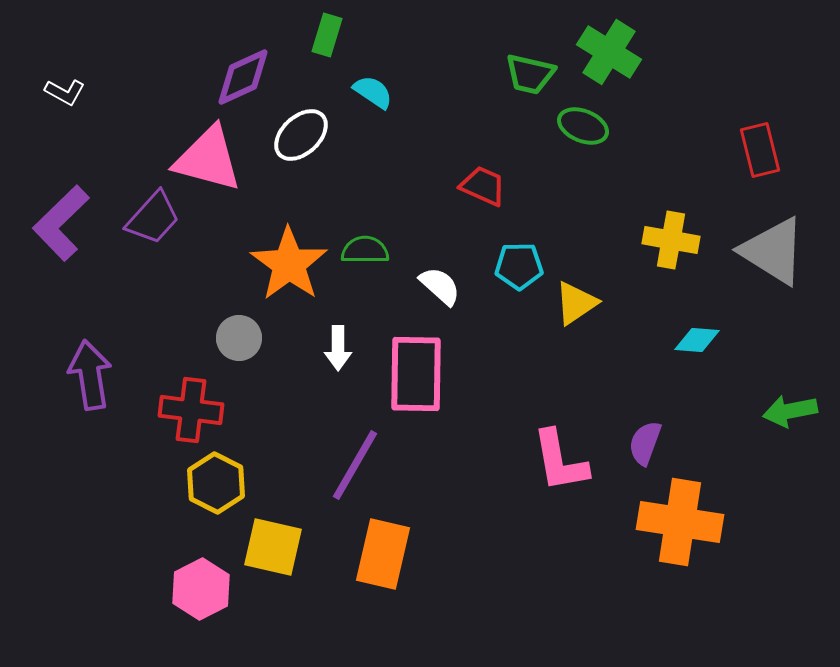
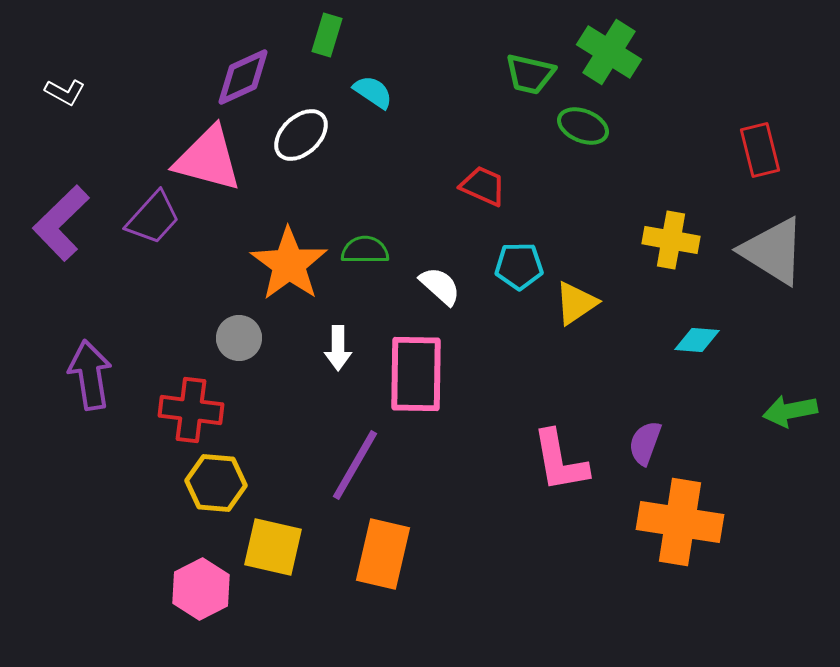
yellow hexagon: rotated 22 degrees counterclockwise
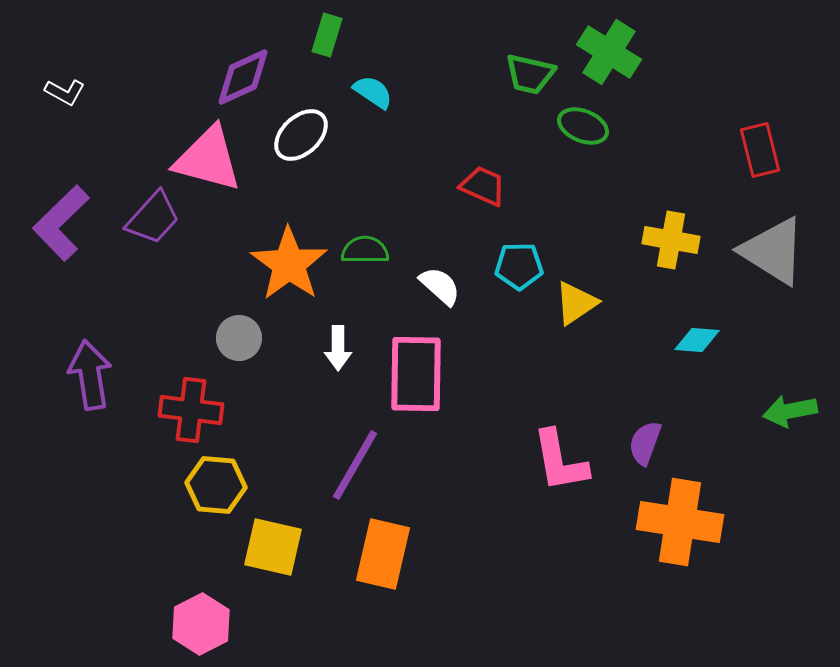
yellow hexagon: moved 2 px down
pink hexagon: moved 35 px down
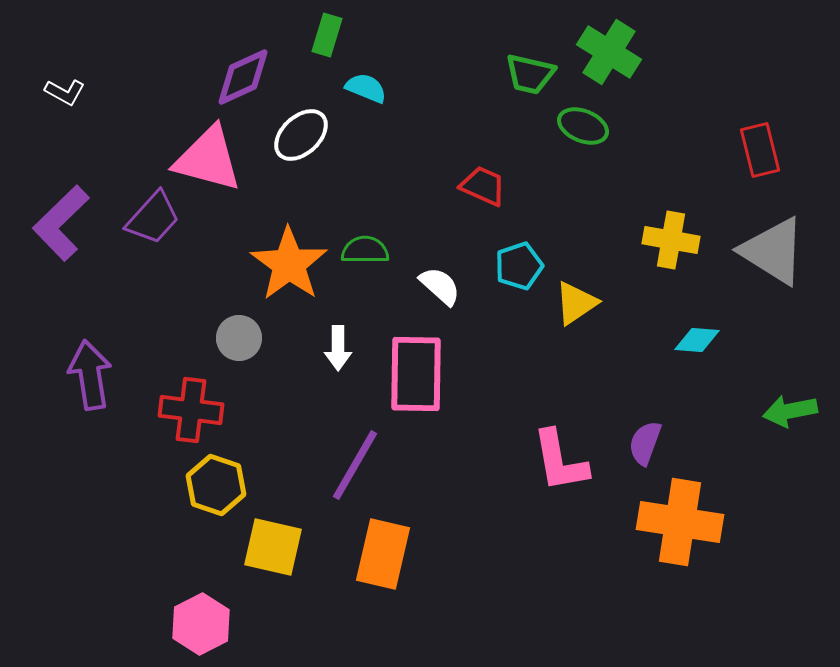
cyan semicircle: moved 7 px left, 4 px up; rotated 12 degrees counterclockwise
cyan pentagon: rotated 18 degrees counterclockwise
yellow hexagon: rotated 14 degrees clockwise
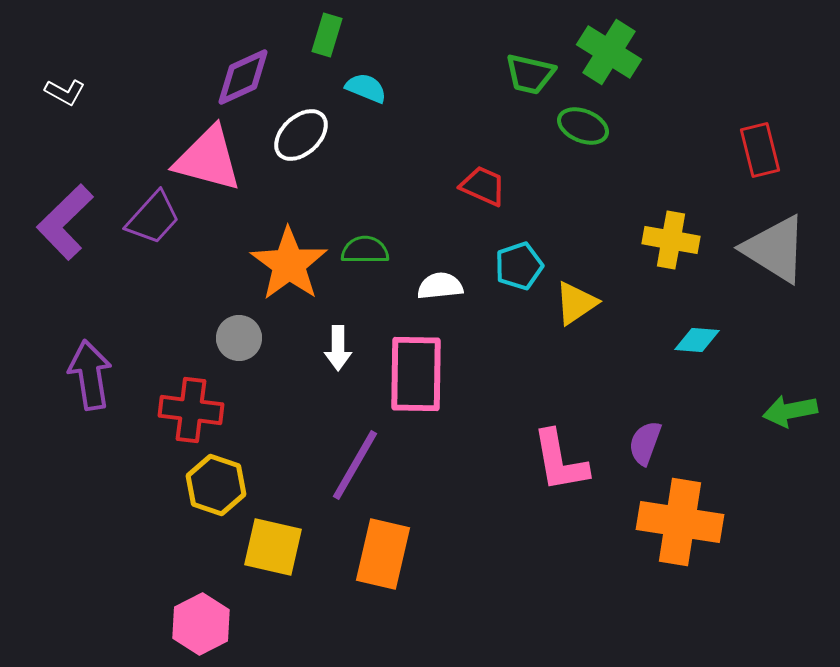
purple L-shape: moved 4 px right, 1 px up
gray triangle: moved 2 px right, 2 px up
white semicircle: rotated 48 degrees counterclockwise
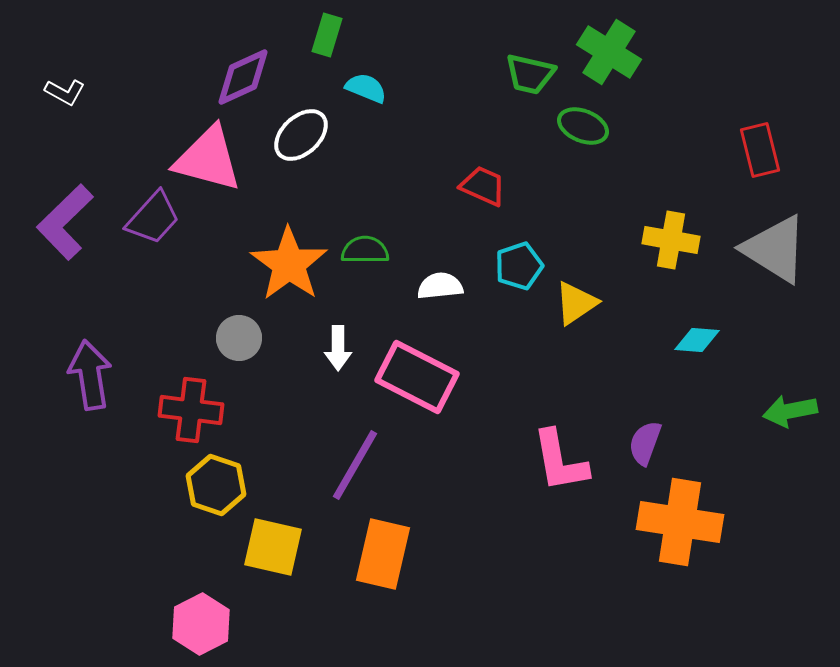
pink rectangle: moved 1 px right, 3 px down; rotated 64 degrees counterclockwise
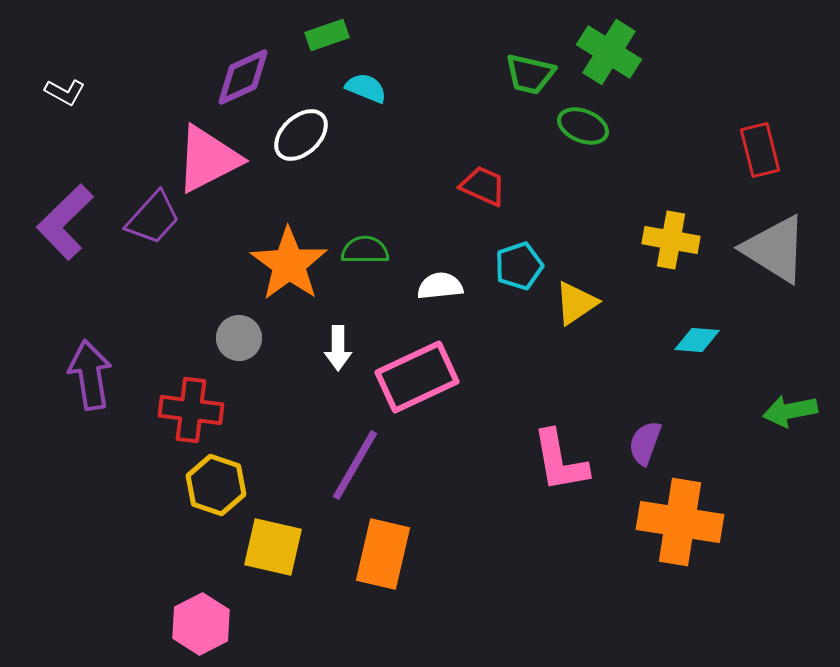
green rectangle: rotated 54 degrees clockwise
pink triangle: rotated 42 degrees counterclockwise
pink rectangle: rotated 52 degrees counterclockwise
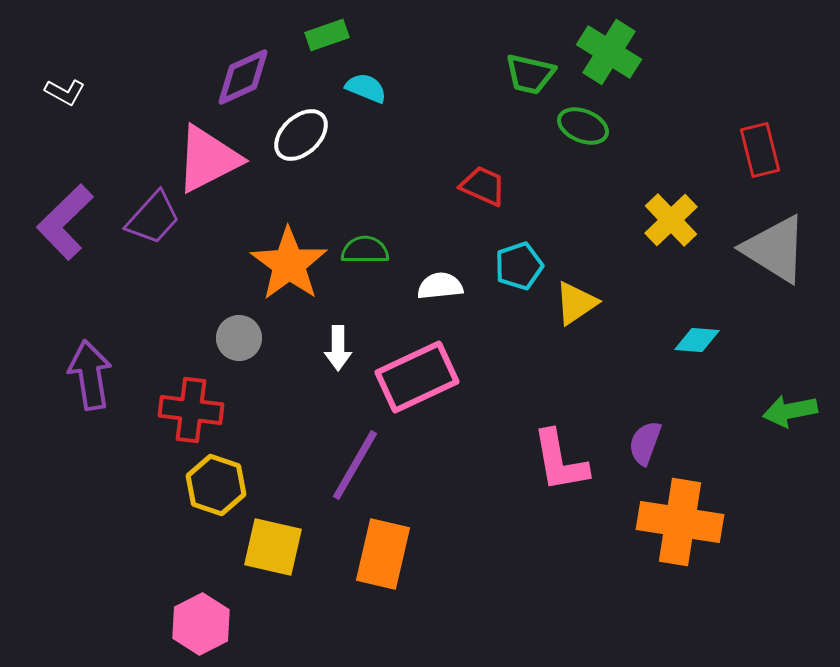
yellow cross: moved 20 px up; rotated 36 degrees clockwise
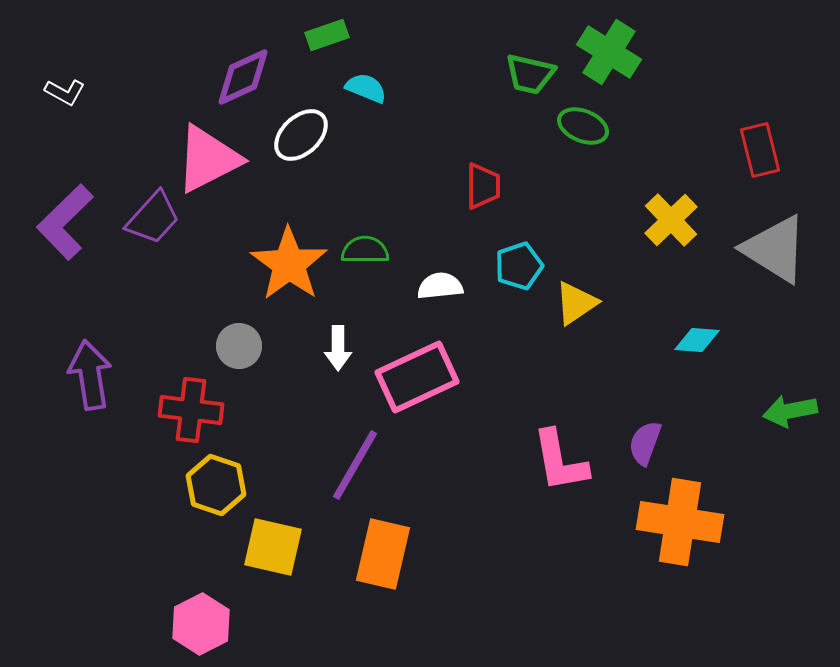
red trapezoid: rotated 66 degrees clockwise
gray circle: moved 8 px down
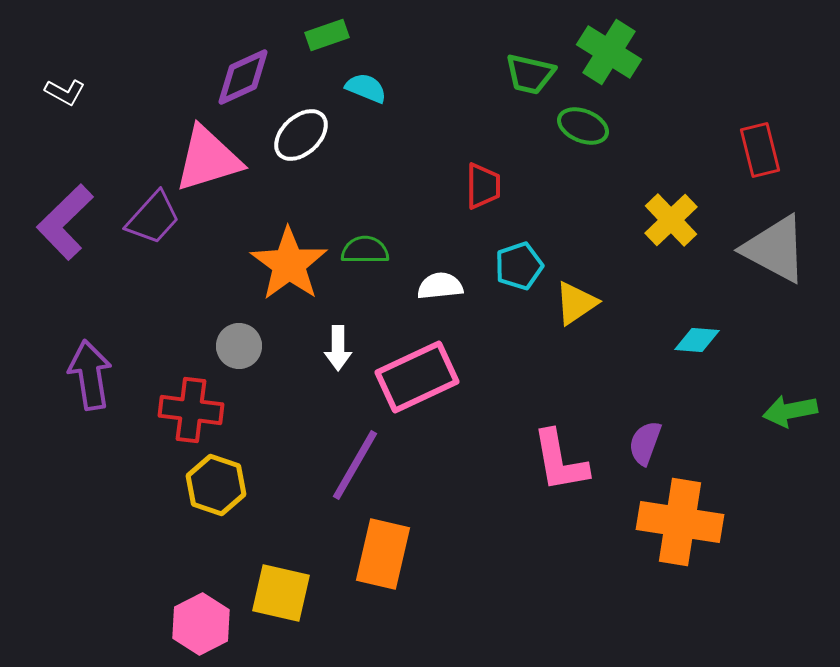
pink triangle: rotated 10 degrees clockwise
gray triangle: rotated 4 degrees counterclockwise
yellow square: moved 8 px right, 46 px down
